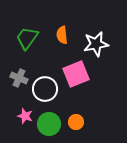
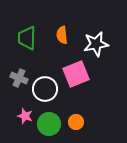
green trapezoid: rotated 35 degrees counterclockwise
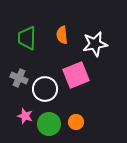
white star: moved 1 px left
pink square: moved 1 px down
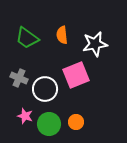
green trapezoid: rotated 55 degrees counterclockwise
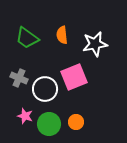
pink square: moved 2 px left, 2 px down
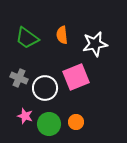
pink square: moved 2 px right
white circle: moved 1 px up
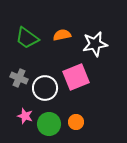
orange semicircle: rotated 84 degrees clockwise
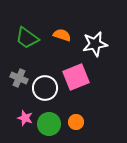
orange semicircle: rotated 30 degrees clockwise
pink star: moved 2 px down
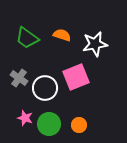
gray cross: rotated 12 degrees clockwise
orange circle: moved 3 px right, 3 px down
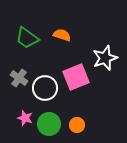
white star: moved 10 px right, 14 px down; rotated 10 degrees counterclockwise
orange circle: moved 2 px left
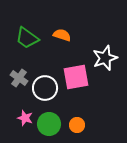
pink square: rotated 12 degrees clockwise
